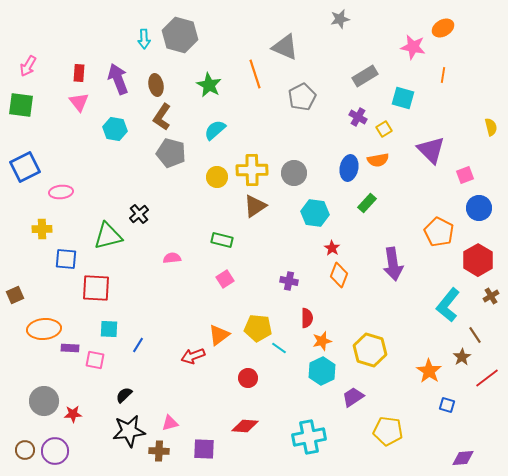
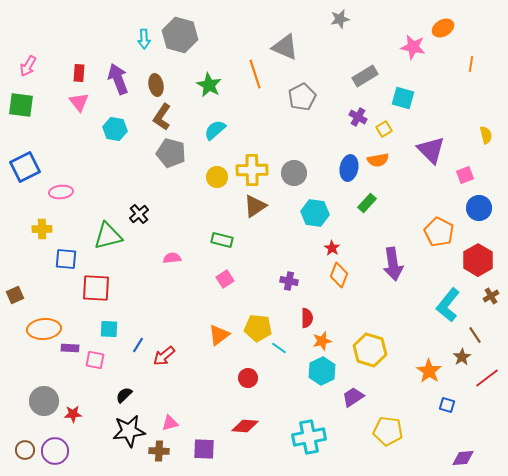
orange line at (443, 75): moved 28 px right, 11 px up
yellow semicircle at (491, 127): moved 5 px left, 8 px down
red arrow at (193, 356): moved 29 px left; rotated 20 degrees counterclockwise
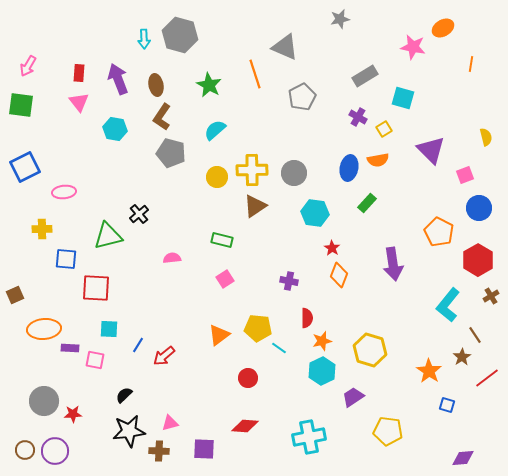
yellow semicircle at (486, 135): moved 2 px down
pink ellipse at (61, 192): moved 3 px right
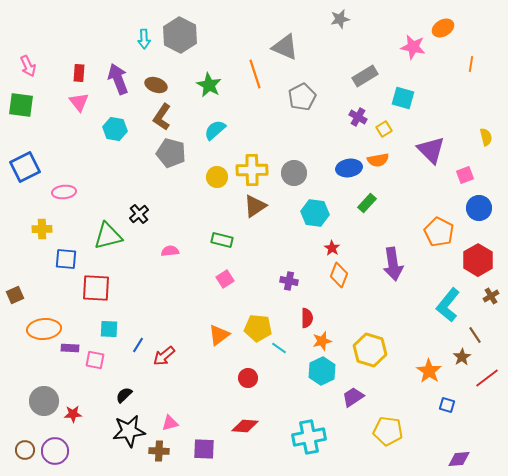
gray hexagon at (180, 35): rotated 12 degrees clockwise
pink arrow at (28, 66): rotated 55 degrees counterclockwise
brown ellipse at (156, 85): rotated 60 degrees counterclockwise
blue ellipse at (349, 168): rotated 70 degrees clockwise
pink semicircle at (172, 258): moved 2 px left, 7 px up
purple diamond at (463, 458): moved 4 px left, 1 px down
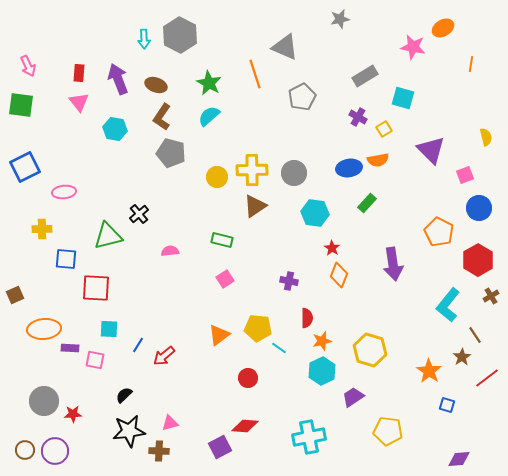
green star at (209, 85): moved 2 px up
cyan semicircle at (215, 130): moved 6 px left, 14 px up
purple square at (204, 449): moved 16 px right, 2 px up; rotated 30 degrees counterclockwise
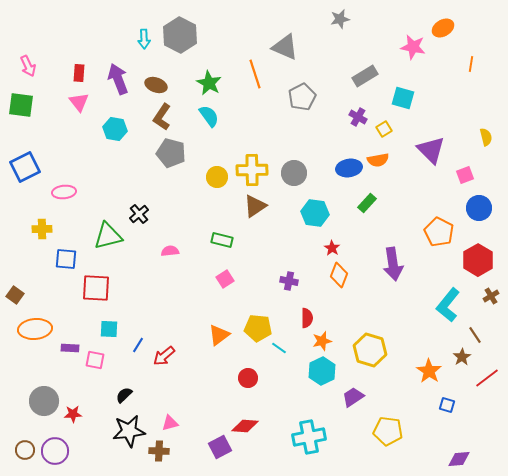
cyan semicircle at (209, 116): rotated 95 degrees clockwise
brown square at (15, 295): rotated 30 degrees counterclockwise
orange ellipse at (44, 329): moved 9 px left
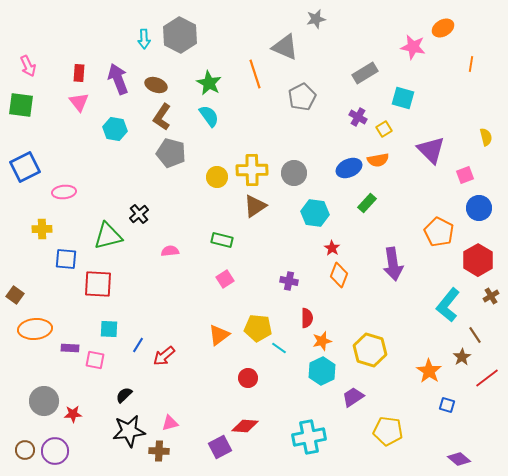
gray star at (340, 19): moved 24 px left
gray rectangle at (365, 76): moved 3 px up
blue ellipse at (349, 168): rotated 15 degrees counterclockwise
red square at (96, 288): moved 2 px right, 4 px up
purple diamond at (459, 459): rotated 45 degrees clockwise
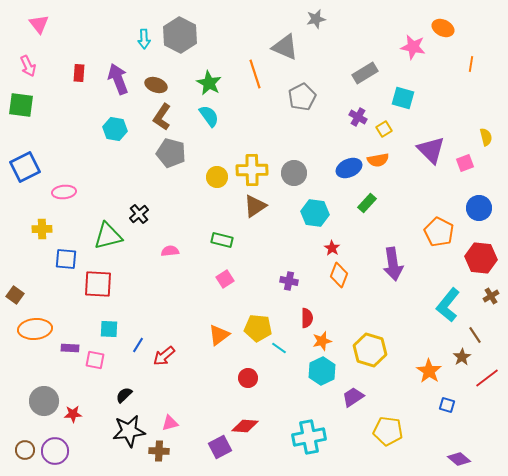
orange ellipse at (443, 28): rotated 55 degrees clockwise
pink triangle at (79, 102): moved 40 px left, 78 px up
pink square at (465, 175): moved 12 px up
red hexagon at (478, 260): moved 3 px right, 2 px up; rotated 24 degrees counterclockwise
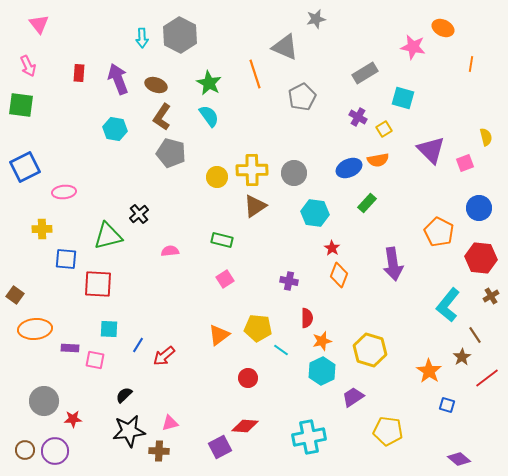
cyan arrow at (144, 39): moved 2 px left, 1 px up
cyan line at (279, 348): moved 2 px right, 2 px down
red star at (73, 414): moved 5 px down
